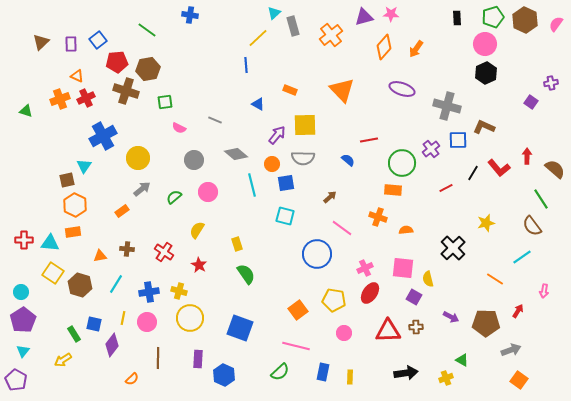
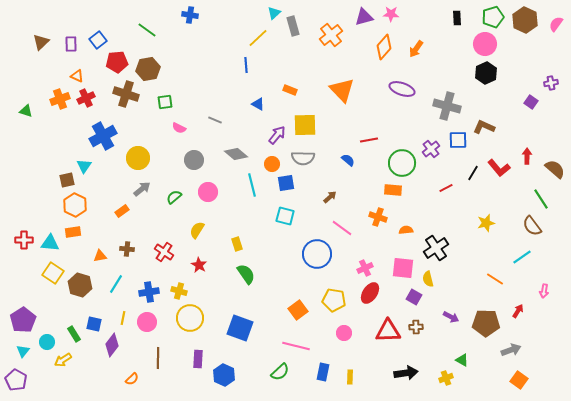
brown cross at (126, 91): moved 3 px down
black cross at (453, 248): moved 17 px left; rotated 10 degrees clockwise
cyan circle at (21, 292): moved 26 px right, 50 px down
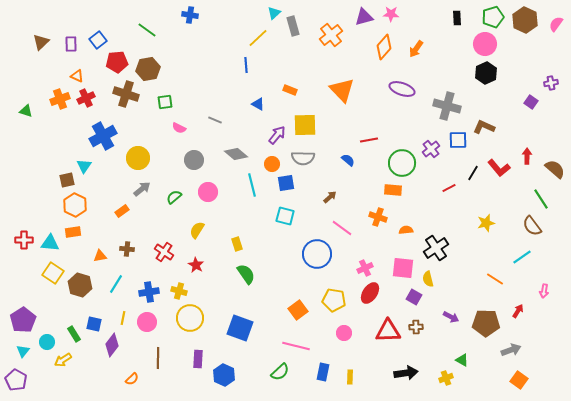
red line at (446, 188): moved 3 px right
red star at (199, 265): moved 3 px left
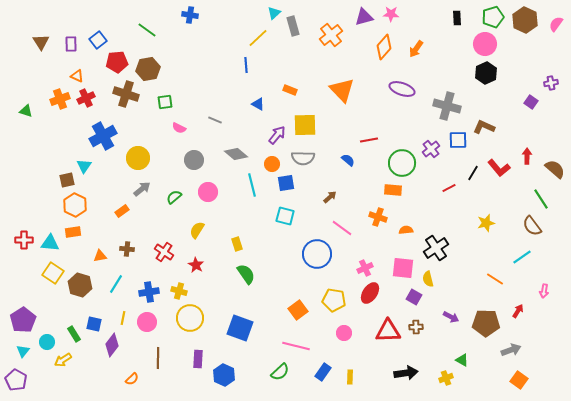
brown triangle at (41, 42): rotated 18 degrees counterclockwise
blue rectangle at (323, 372): rotated 24 degrees clockwise
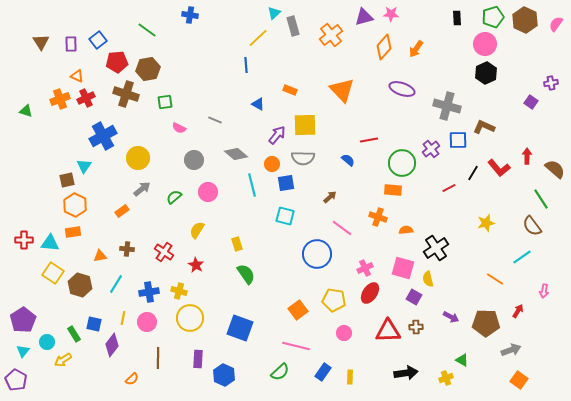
pink square at (403, 268): rotated 10 degrees clockwise
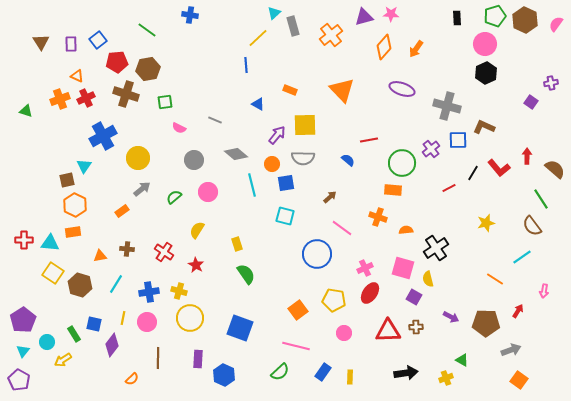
green pentagon at (493, 17): moved 2 px right, 1 px up
purple pentagon at (16, 380): moved 3 px right
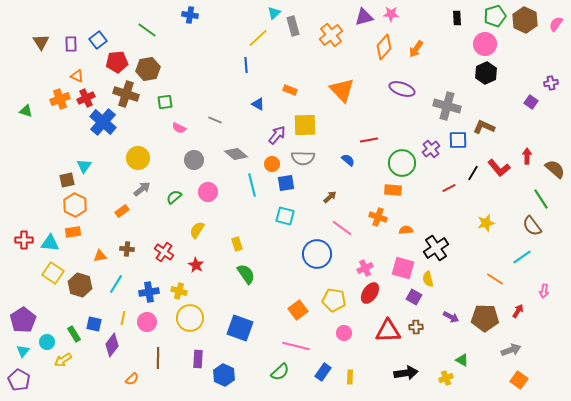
blue cross at (103, 136): moved 14 px up; rotated 20 degrees counterclockwise
brown pentagon at (486, 323): moved 1 px left, 5 px up
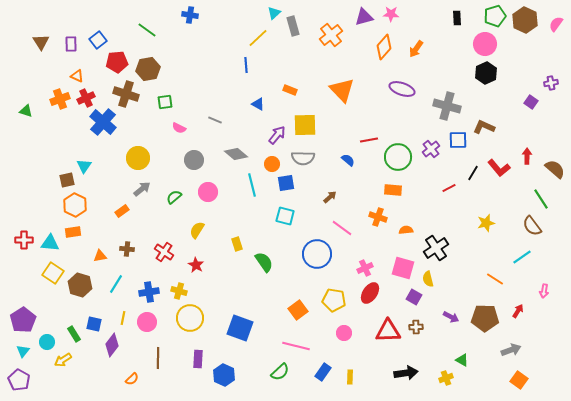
green circle at (402, 163): moved 4 px left, 6 px up
green semicircle at (246, 274): moved 18 px right, 12 px up
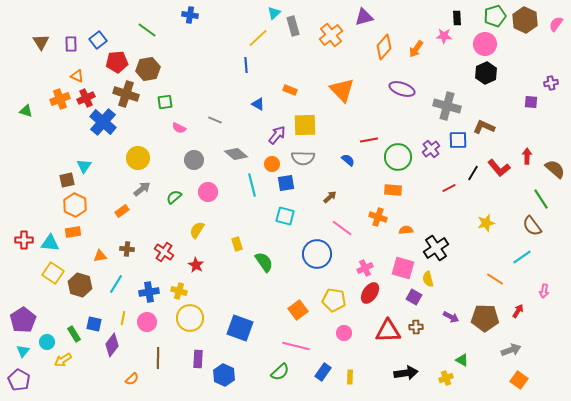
pink star at (391, 14): moved 53 px right, 22 px down
purple square at (531, 102): rotated 32 degrees counterclockwise
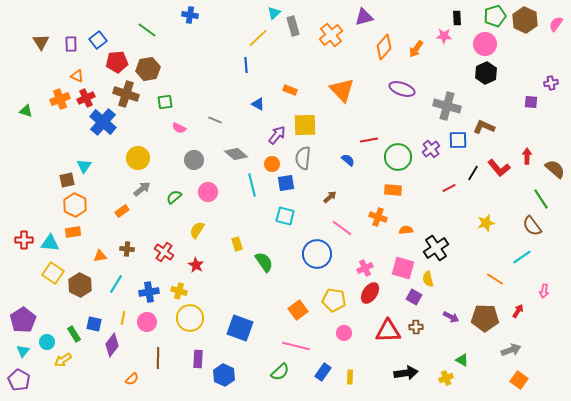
gray semicircle at (303, 158): rotated 95 degrees clockwise
brown hexagon at (80, 285): rotated 10 degrees clockwise
